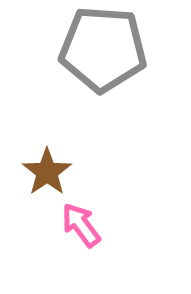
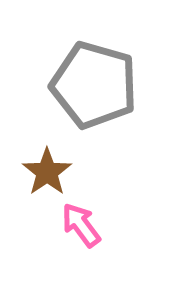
gray pentagon: moved 9 px left, 36 px down; rotated 12 degrees clockwise
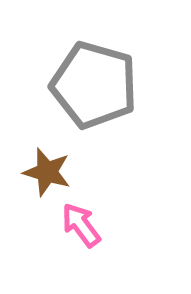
brown star: rotated 21 degrees counterclockwise
